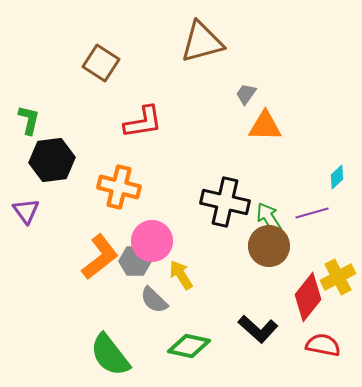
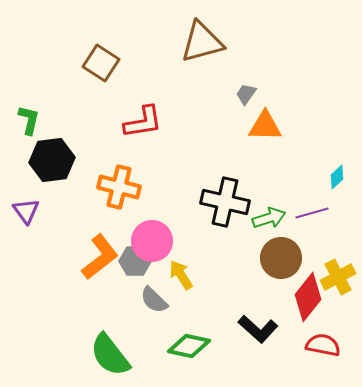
green arrow: rotated 104 degrees clockwise
brown circle: moved 12 px right, 12 px down
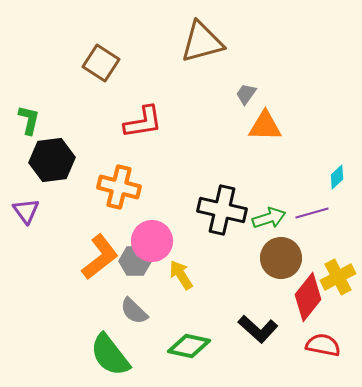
black cross: moved 3 px left, 8 px down
gray semicircle: moved 20 px left, 11 px down
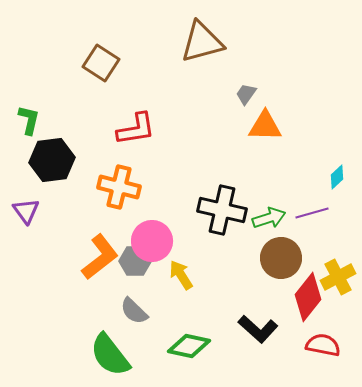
red L-shape: moved 7 px left, 7 px down
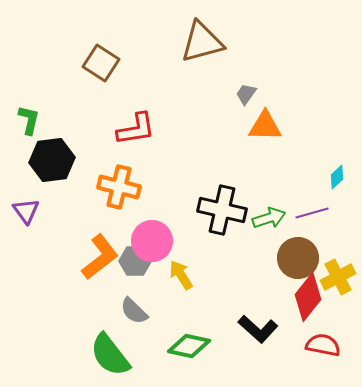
brown circle: moved 17 px right
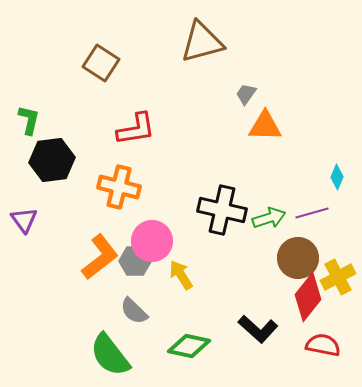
cyan diamond: rotated 25 degrees counterclockwise
purple triangle: moved 2 px left, 9 px down
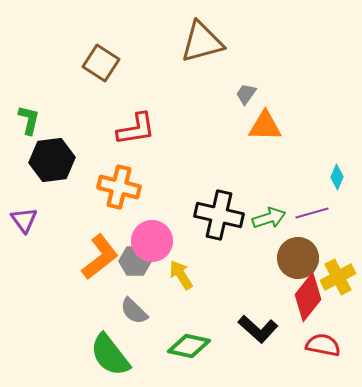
black cross: moved 3 px left, 5 px down
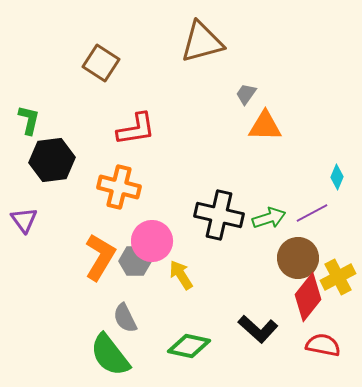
purple line: rotated 12 degrees counterclockwise
orange L-shape: rotated 21 degrees counterclockwise
gray semicircle: moved 9 px left, 7 px down; rotated 20 degrees clockwise
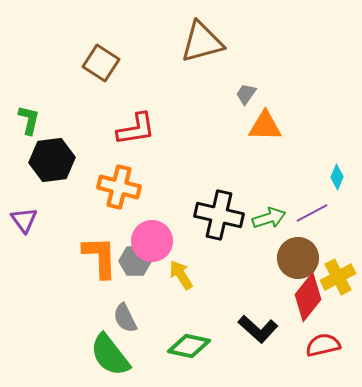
orange L-shape: rotated 33 degrees counterclockwise
red semicircle: rotated 24 degrees counterclockwise
